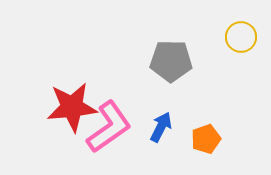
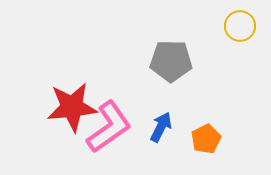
yellow circle: moved 1 px left, 11 px up
orange pentagon: rotated 8 degrees counterclockwise
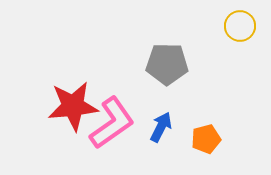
gray pentagon: moved 4 px left, 3 px down
red star: moved 1 px right, 1 px up
pink L-shape: moved 3 px right, 4 px up
orange pentagon: rotated 12 degrees clockwise
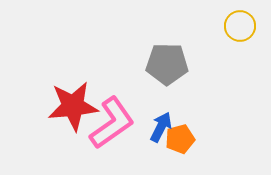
orange pentagon: moved 26 px left
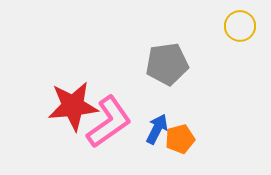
gray pentagon: rotated 9 degrees counterclockwise
pink L-shape: moved 3 px left, 1 px up
blue arrow: moved 4 px left, 2 px down
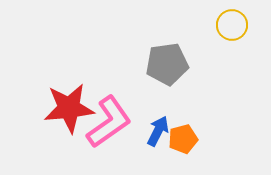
yellow circle: moved 8 px left, 1 px up
red star: moved 4 px left, 2 px down
blue arrow: moved 1 px right, 2 px down
orange pentagon: moved 3 px right
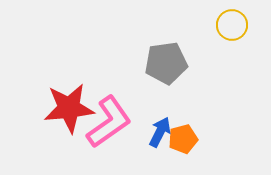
gray pentagon: moved 1 px left, 1 px up
blue arrow: moved 2 px right, 1 px down
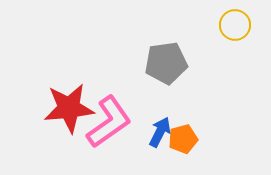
yellow circle: moved 3 px right
